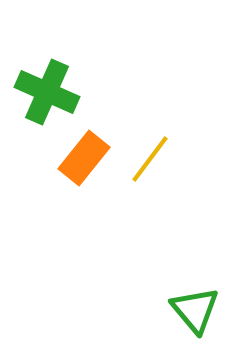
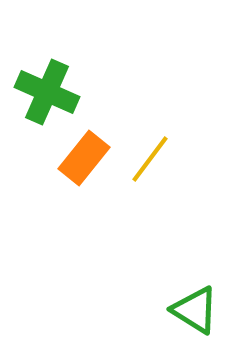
green triangle: rotated 18 degrees counterclockwise
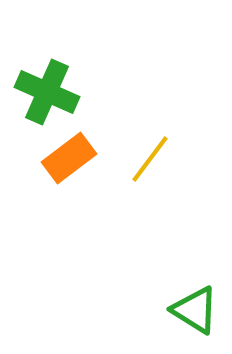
orange rectangle: moved 15 px left; rotated 14 degrees clockwise
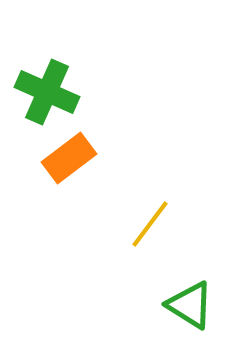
yellow line: moved 65 px down
green triangle: moved 5 px left, 5 px up
